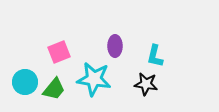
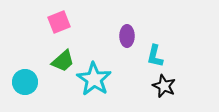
purple ellipse: moved 12 px right, 10 px up
pink square: moved 30 px up
cyan star: rotated 24 degrees clockwise
black star: moved 18 px right, 2 px down; rotated 15 degrees clockwise
green trapezoid: moved 9 px right, 28 px up; rotated 10 degrees clockwise
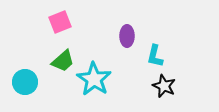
pink square: moved 1 px right
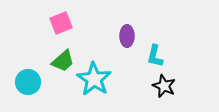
pink square: moved 1 px right, 1 px down
cyan circle: moved 3 px right
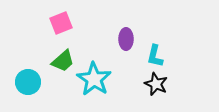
purple ellipse: moved 1 px left, 3 px down
black star: moved 8 px left, 2 px up
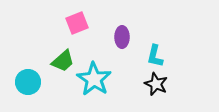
pink square: moved 16 px right
purple ellipse: moved 4 px left, 2 px up
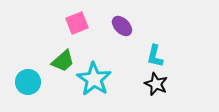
purple ellipse: moved 11 px up; rotated 45 degrees counterclockwise
